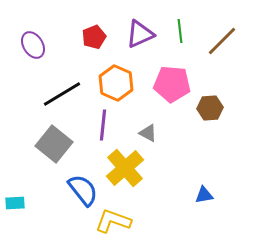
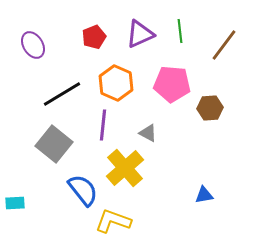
brown line: moved 2 px right, 4 px down; rotated 8 degrees counterclockwise
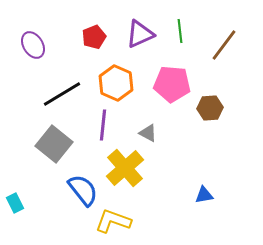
cyan rectangle: rotated 66 degrees clockwise
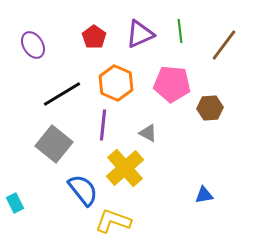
red pentagon: rotated 15 degrees counterclockwise
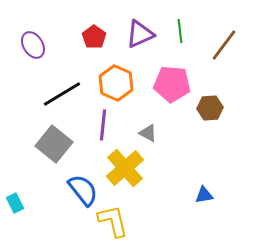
yellow L-shape: rotated 57 degrees clockwise
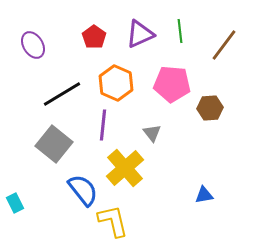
gray triangle: moved 4 px right; rotated 24 degrees clockwise
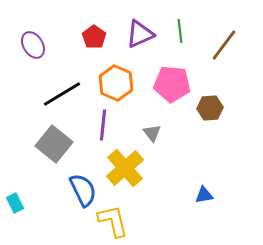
blue semicircle: rotated 12 degrees clockwise
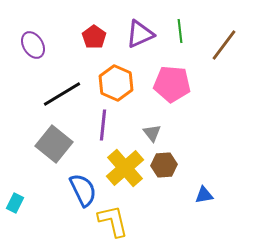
brown hexagon: moved 46 px left, 57 px down
cyan rectangle: rotated 54 degrees clockwise
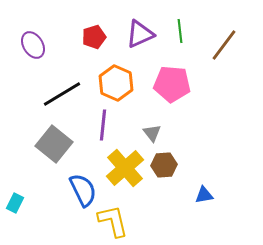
red pentagon: rotated 20 degrees clockwise
